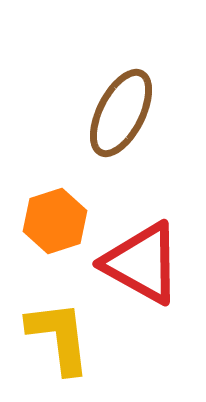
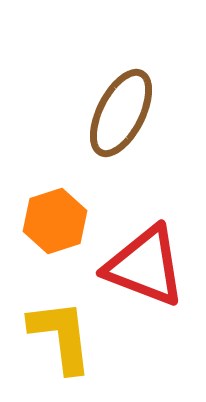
red triangle: moved 3 px right, 3 px down; rotated 8 degrees counterclockwise
yellow L-shape: moved 2 px right, 1 px up
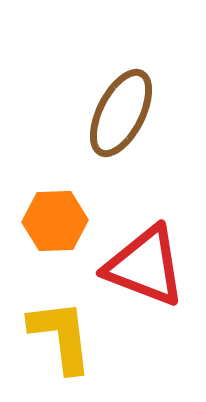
orange hexagon: rotated 16 degrees clockwise
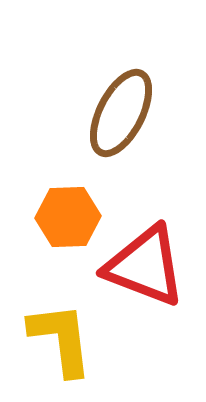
orange hexagon: moved 13 px right, 4 px up
yellow L-shape: moved 3 px down
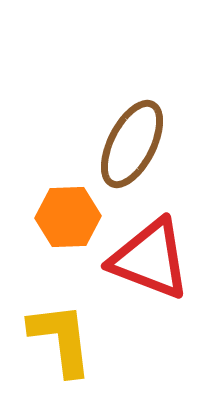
brown ellipse: moved 11 px right, 31 px down
red triangle: moved 5 px right, 7 px up
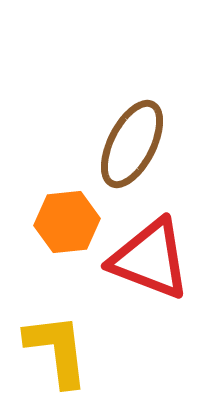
orange hexagon: moved 1 px left, 5 px down; rotated 4 degrees counterclockwise
yellow L-shape: moved 4 px left, 11 px down
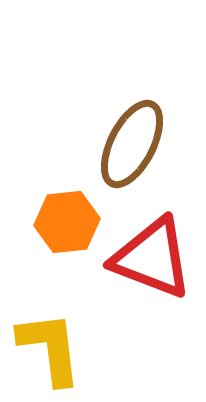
red triangle: moved 2 px right, 1 px up
yellow L-shape: moved 7 px left, 2 px up
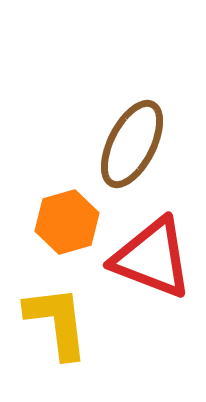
orange hexagon: rotated 10 degrees counterclockwise
yellow L-shape: moved 7 px right, 26 px up
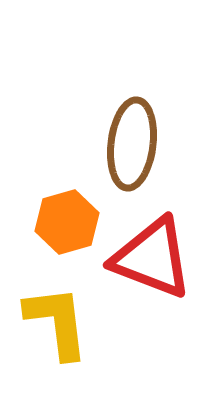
brown ellipse: rotated 20 degrees counterclockwise
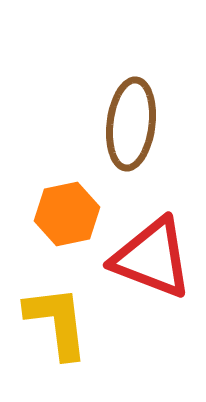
brown ellipse: moved 1 px left, 20 px up
orange hexagon: moved 8 px up; rotated 4 degrees clockwise
